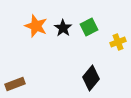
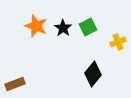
green square: moved 1 px left
black diamond: moved 2 px right, 4 px up
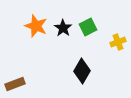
black diamond: moved 11 px left, 3 px up; rotated 10 degrees counterclockwise
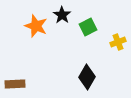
black star: moved 1 px left, 13 px up
black diamond: moved 5 px right, 6 px down
brown rectangle: rotated 18 degrees clockwise
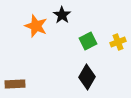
green square: moved 14 px down
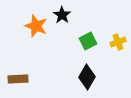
brown rectangle: moved 3 px right, 5 px up
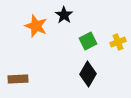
black star: moved 2 px right
black diamond: moved 1 px right, 3 px up
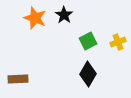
orange star: moved 1 px left, 8 px up
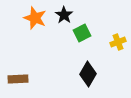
green square: moved 6 px left, 8 px up
